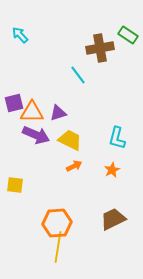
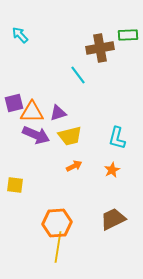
green rectangle: rotated 36 degrees counterclockwise
yellow trapezoid: moved 4 px up; rotated 140 degrees clockwise
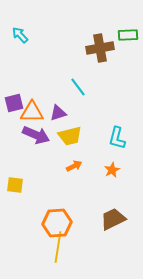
cyan line: moved 12 px down
